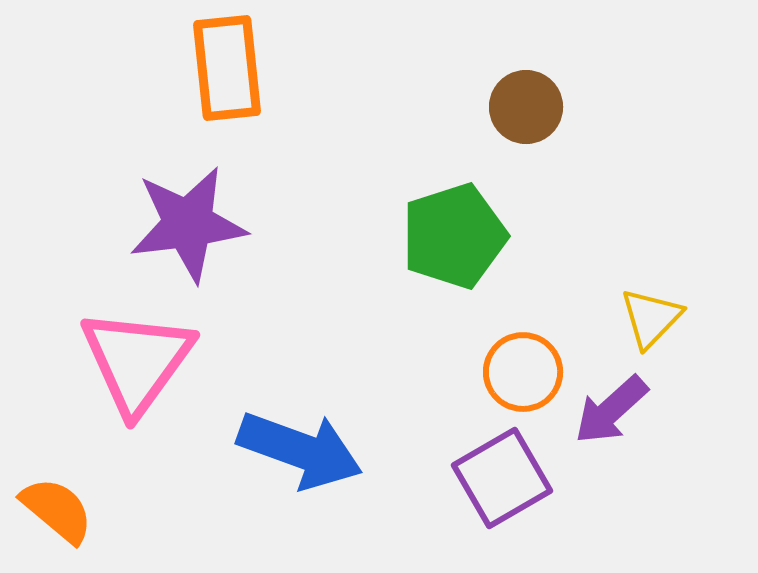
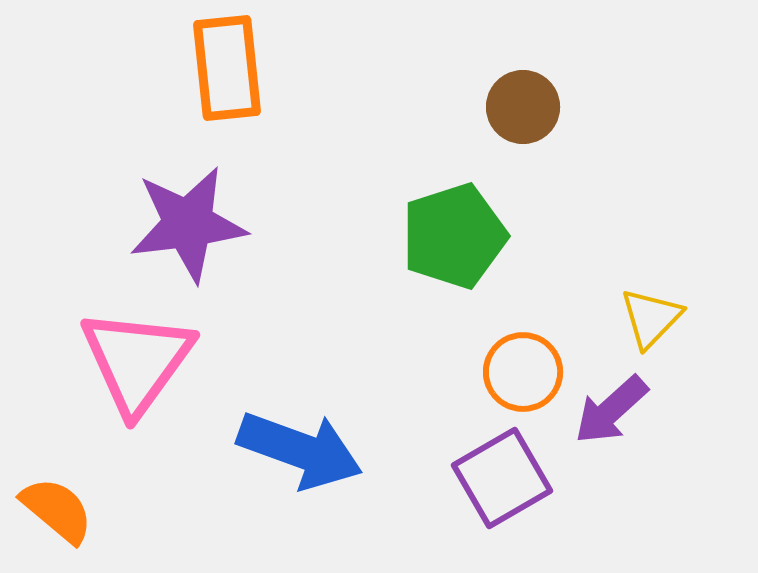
brown circle: moved 3 px left
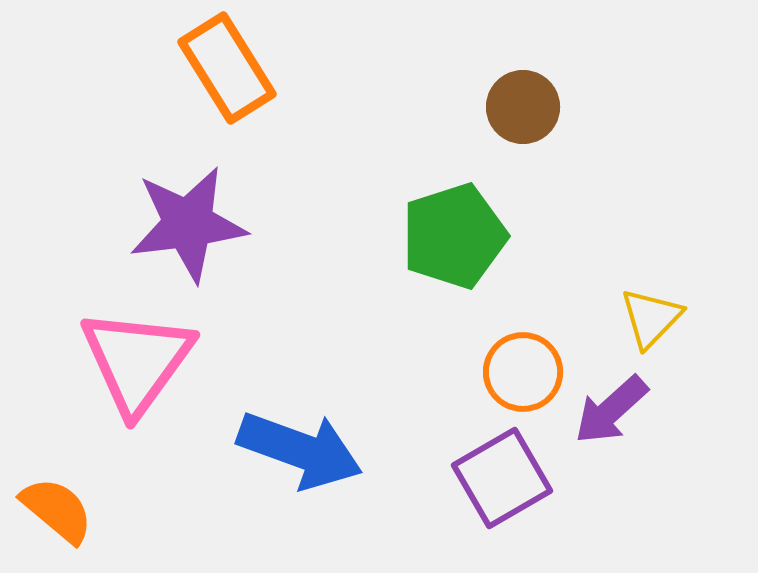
orange rectangle: rotated 26 degrees counterclockwise
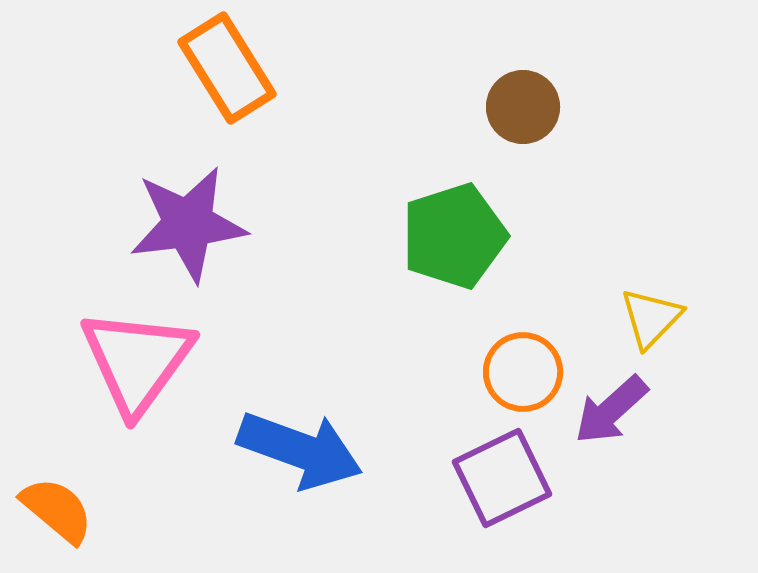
purple square: rotated 4 degrees clockwise
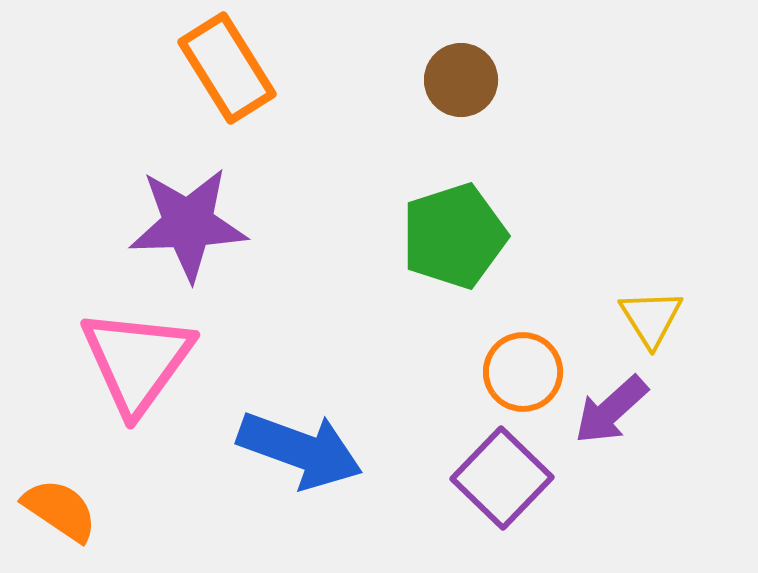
brown circle: moved 62 px left, 27 px up
purple star: rotated 5 degrees clockwise
yellow triangle: rotated 16 degrees counterclockwise
purple square: rotated 20 degrees counterclockwise
orange semicircle: moved 3 px right; rotated 6 degrees counterclockwise
